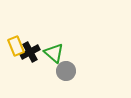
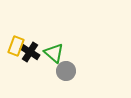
yellow rectangle: rotated 42 degrees clockwise
black cross: rotated 30 degrees counterclockwise
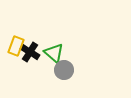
gray circle: moved 2 px left, 1 px up
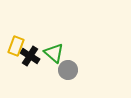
black cross: moved 4 px down
gray circle: moved 4 px right
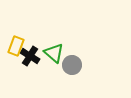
gray circle: moved 4 px right, 5 px up
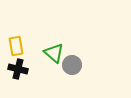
yellow rectangle: rotated 30 degrees counterclockwise
black cross: moved 12 px left, 13 px down; rotated 18 degrees counterclockwise
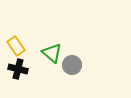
yellow rectangle: rotated 24 degrees counterclockwise
green triangle: moved 2 px left
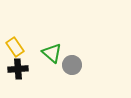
yellow rectangle: moved 1 px left, 1 px down
black cross: rotated 18 degrees counterclockwise
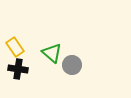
black cross: rotated 12 degrees clockwise
